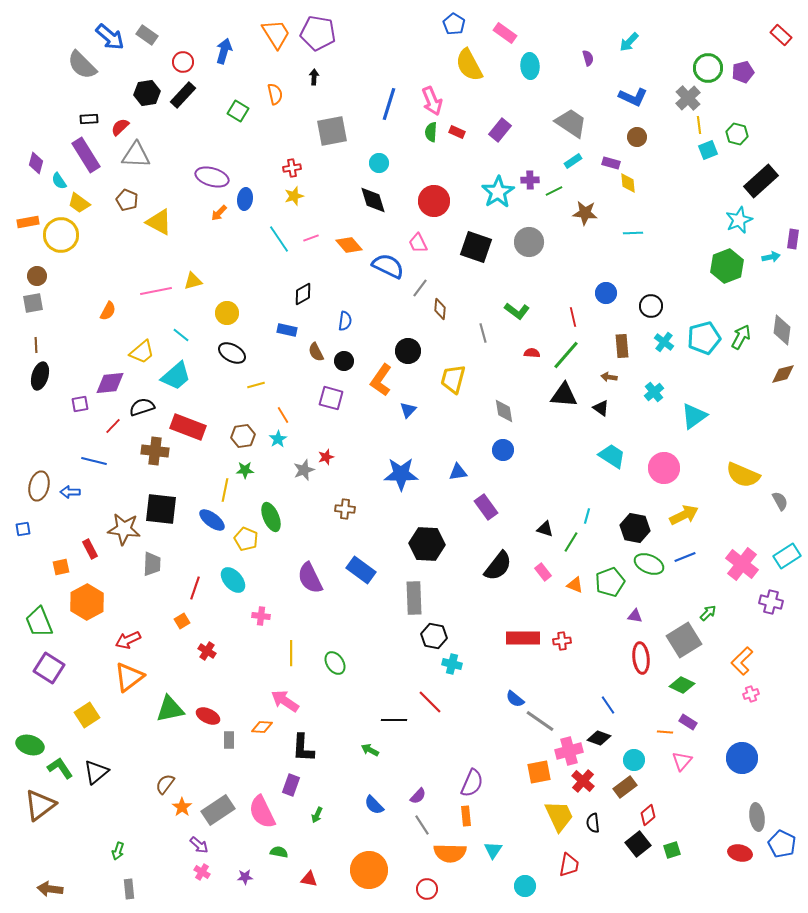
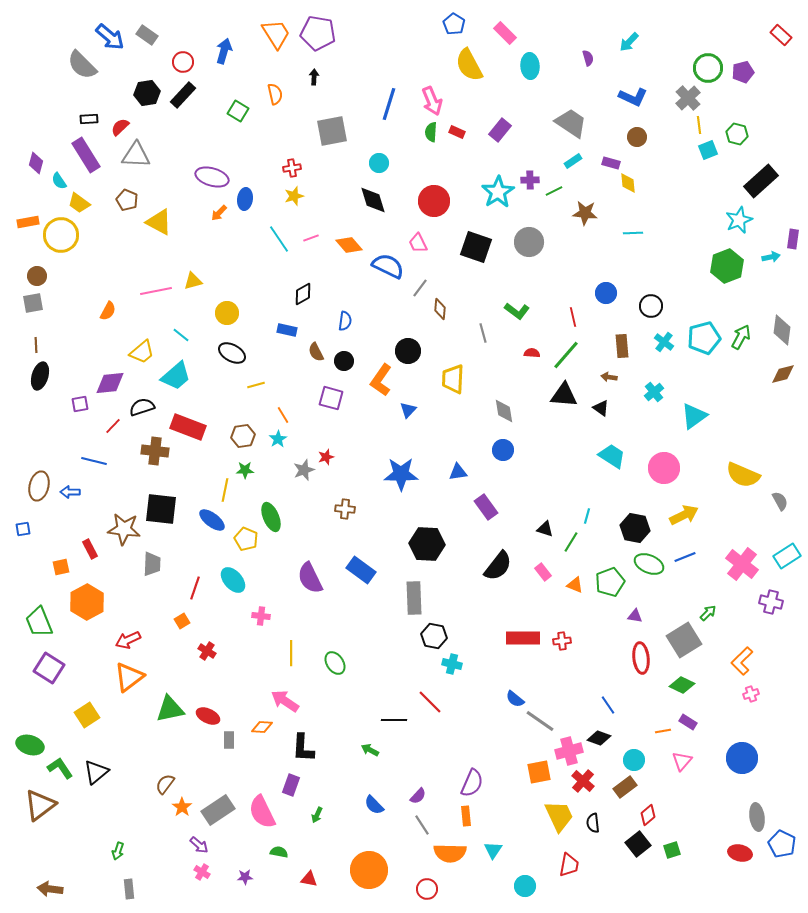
pink rectangle at (505, 33): rotated 10 degrees clockwise
yellow trapezoid at (453, 379): rotated 12 degrees counterclockwise
orange line at (665, 732): moved 2 px left, 1 px up; rotated 14 degrees counterclockwise
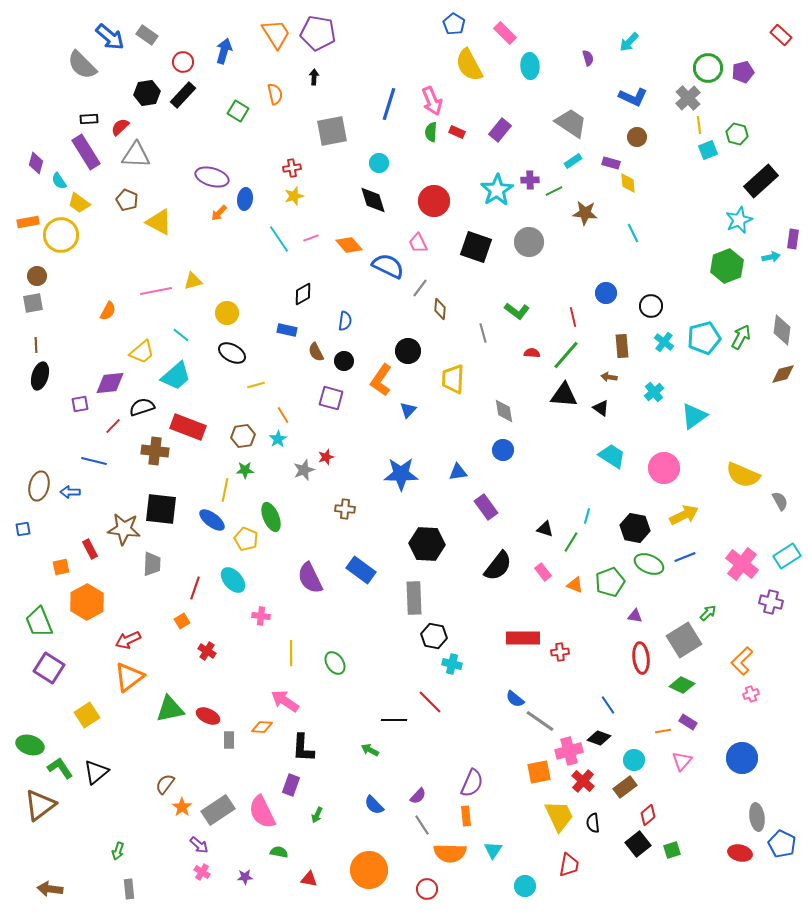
purple rectangle at (86, 155): moved 3 px up
cyan star at (498, 192): moved 1 px left, 2 px up
cyan line at (633, 233): rotated 66 degrees clockwise
red cross at (562, 641): moved 2 px left, 11 px down
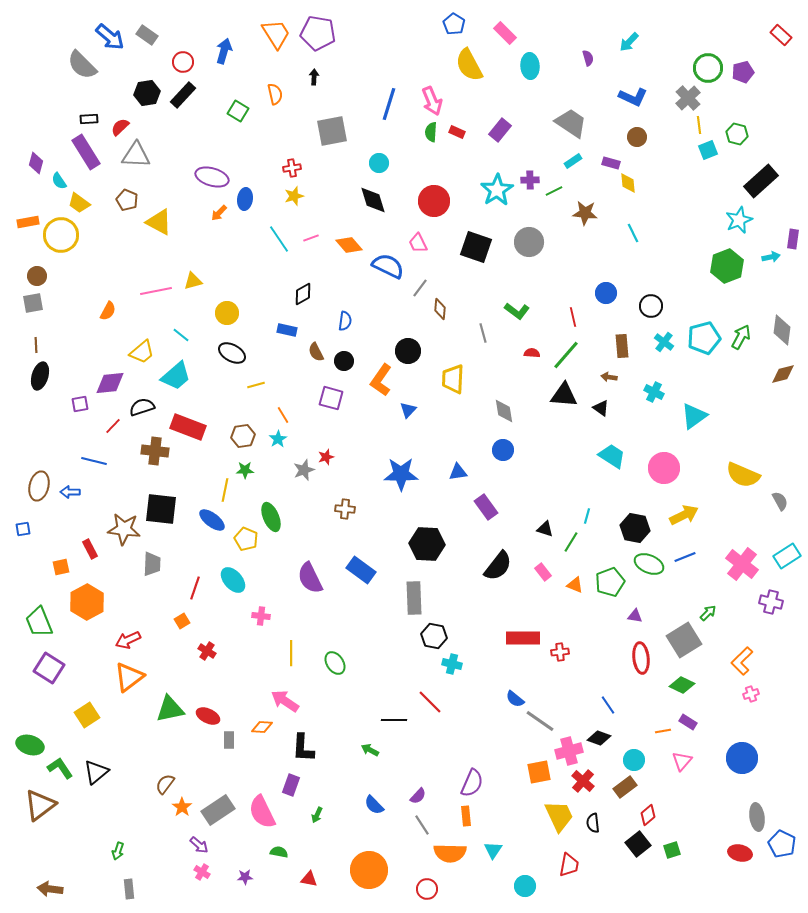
cyan cross at (654, 392): rotated 24 degrees counterclockwise
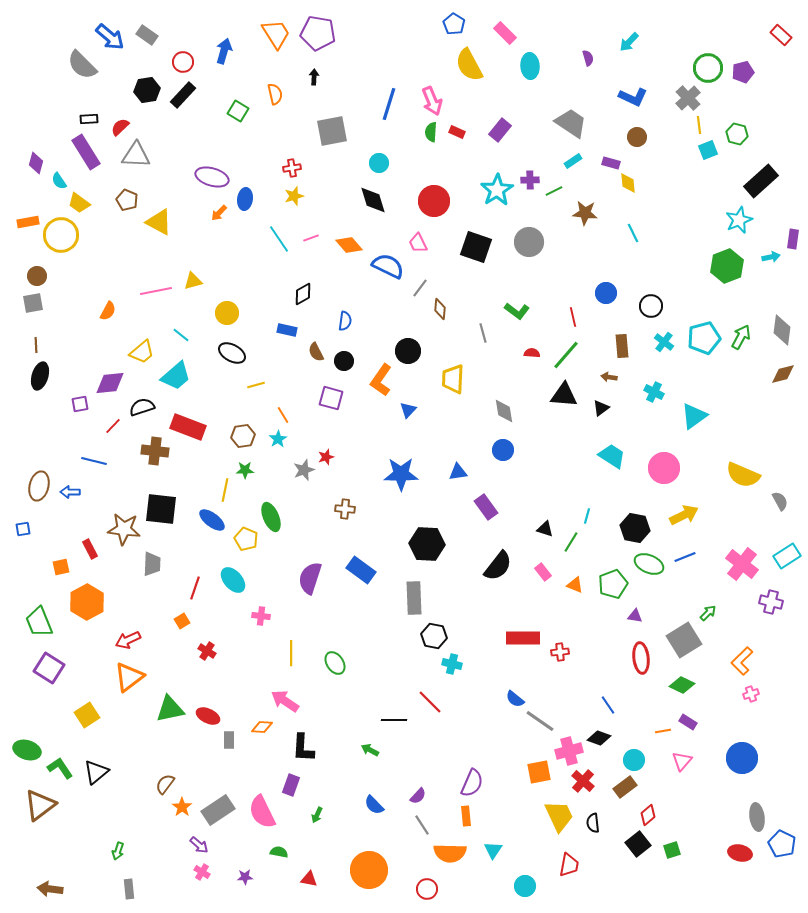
black hexagon at (147, 93): moved 3 px up
black triangle at (601, 408): rotated 48 degrees clockwise
purple semicircle at (310, 578): rotated 44 degrees clockwise
green pentagon at (610, 582): moved 3 px right, 2 px down
green ellipse at (30, 745): moved 3 px left, 5 px down
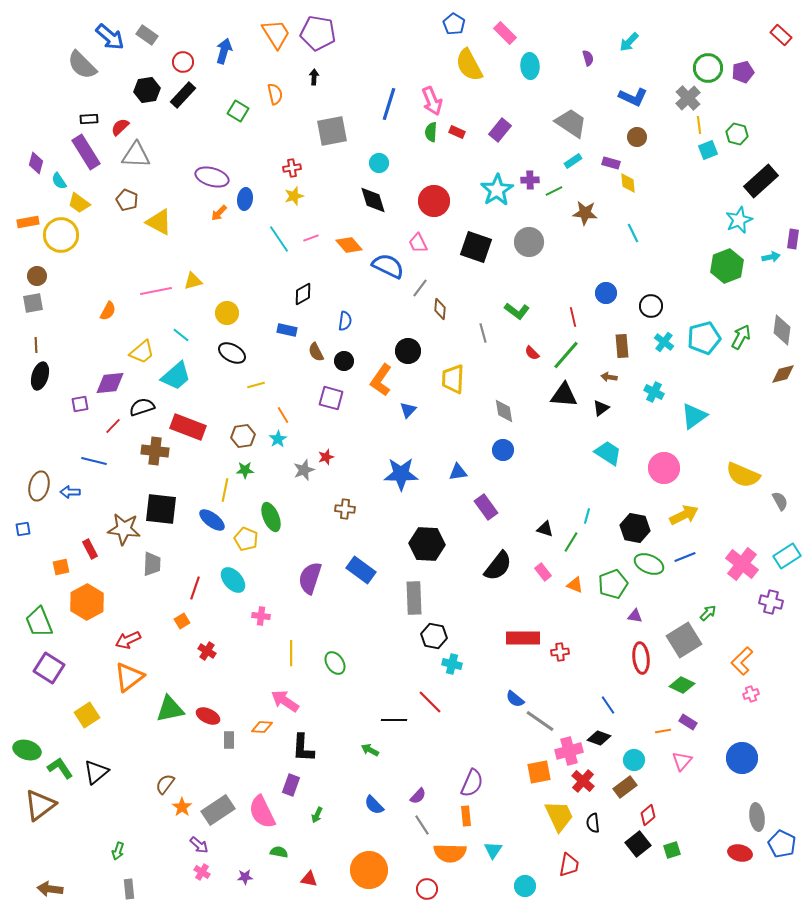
red semicircle at (532, 353): rotated 140 degrees counterclockwise
cyan trapezoid at (612, 456): moved 4 px left, 3 px up
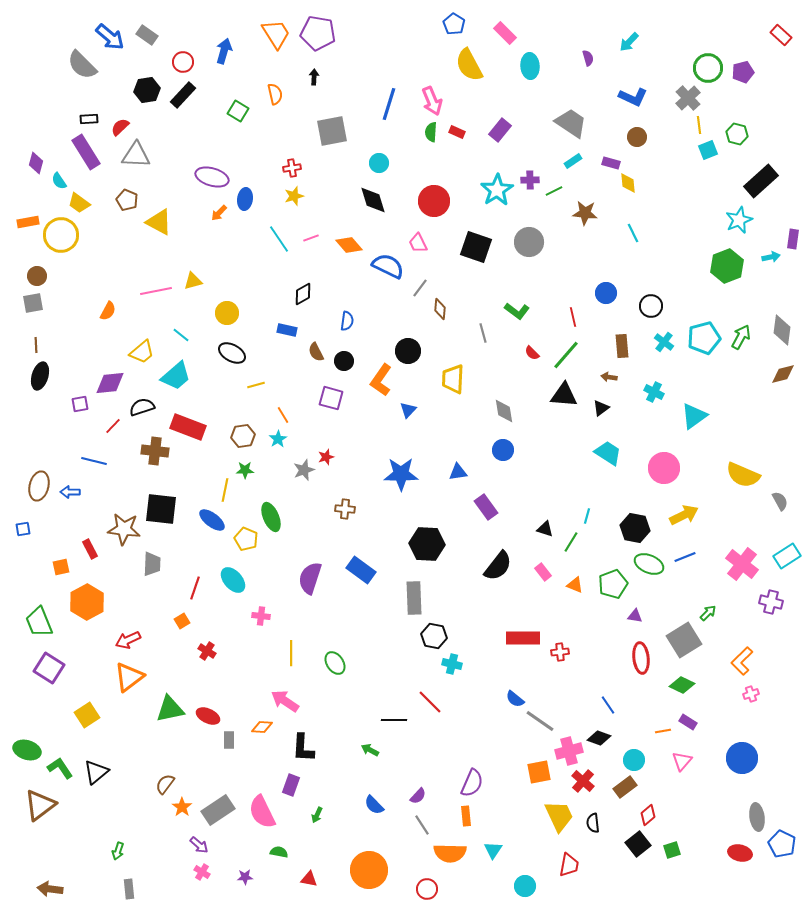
blue semicircle at (345, 321): moved 2 px right
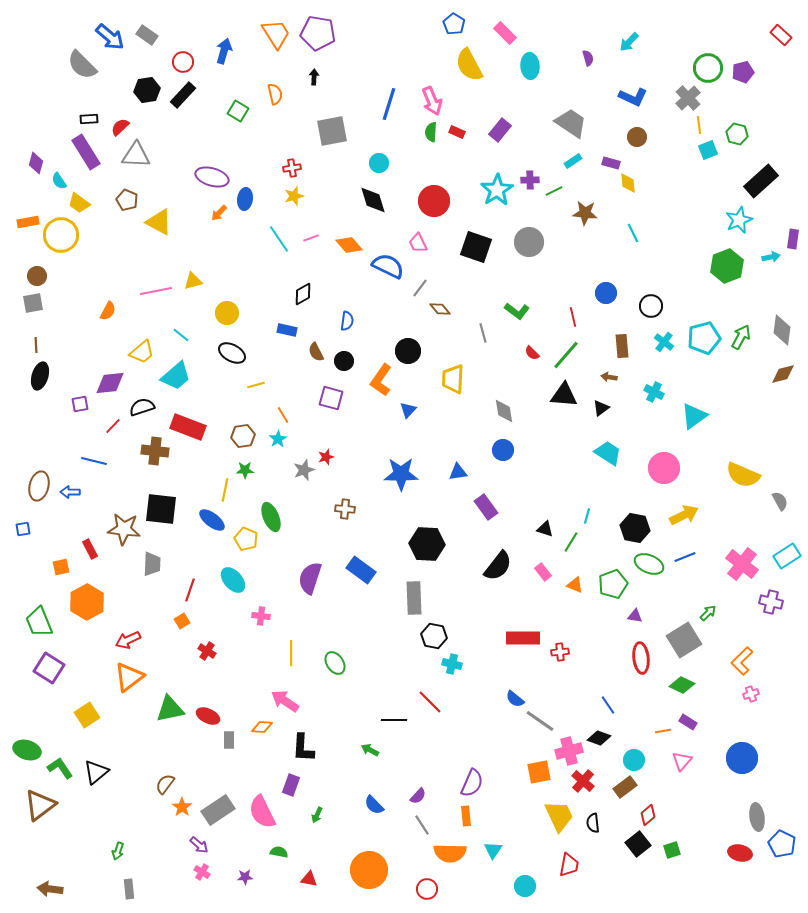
brown diamond at (440, 309): rotated 45 degrees counterclockwise
red line at (195, 588): moved 5 px left, 2 px down
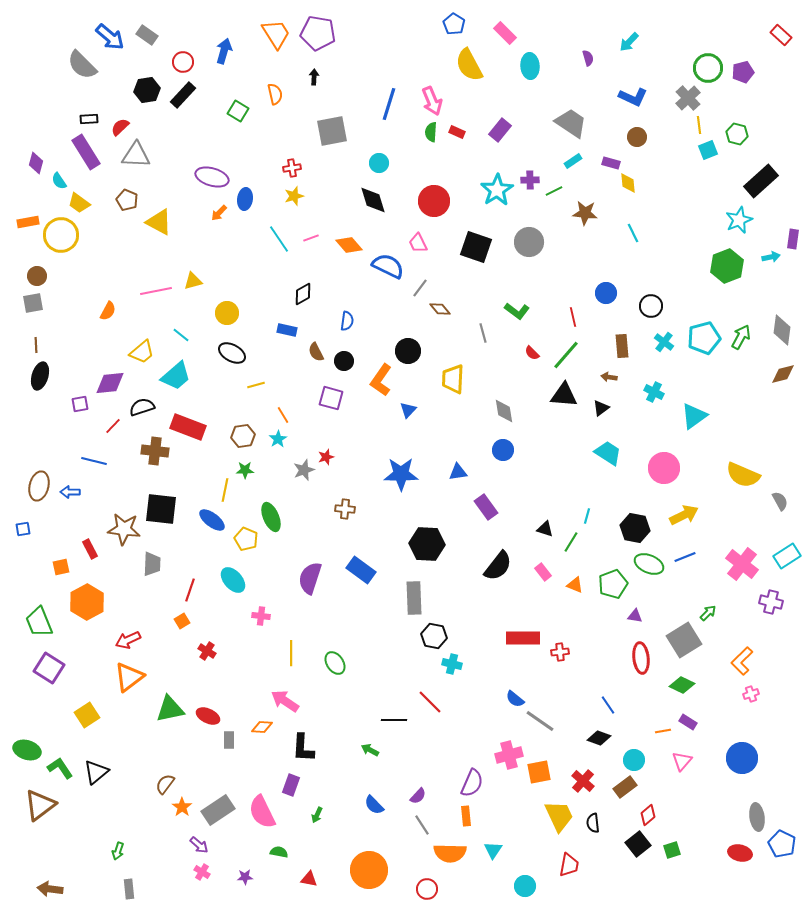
pink cross at (569, 751): moved 60 px left, 4 px down
